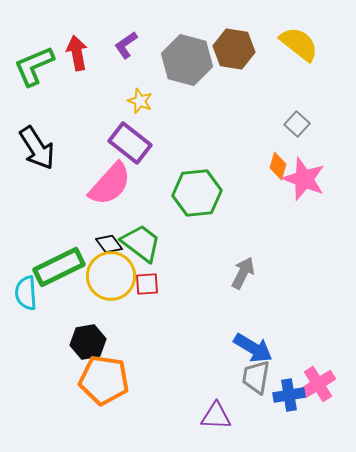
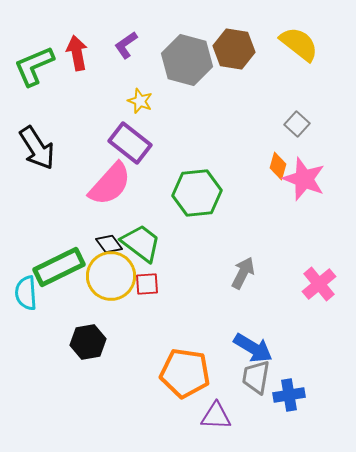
orange pentagon: moved 81 px right, 7 px up
pink cross: moved 1 px right, 100 px up; rotated 8 degrees counterclockwise
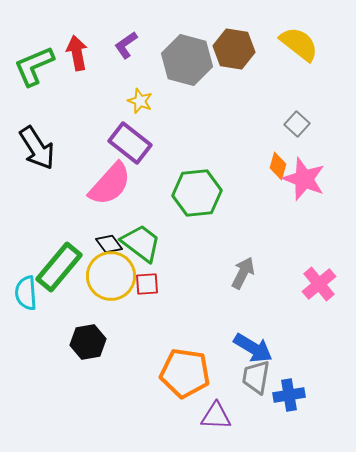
green rectangle: rotated 24 degrees counterclockwise
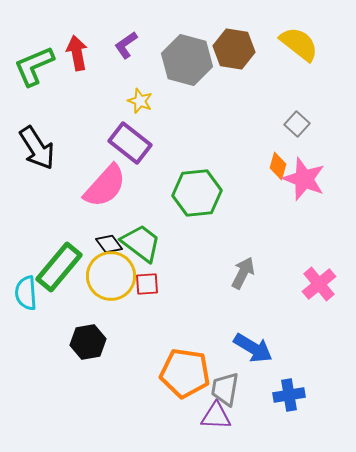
pink semicircle: moved 5 px left, 2 px down
gray trapezoid: moved 31 px left, 12 px down
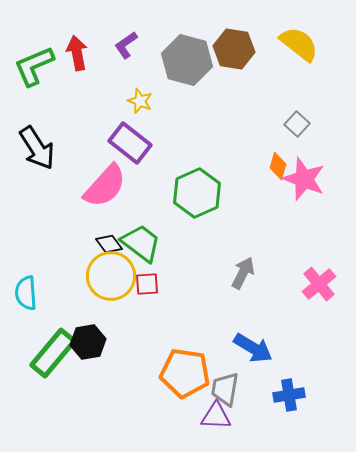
green hexagon: rotated 18 degrees counterclockwise
green rectangle: moved 6 px left, 86 px down
